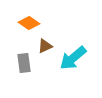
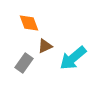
orange diamond: rotated 35 degrees clockwise
gray rectangle: rotated 42 degrees clockwise
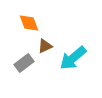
gray rectangle: rotated 18 degrees clockwise
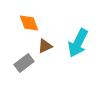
cyan arrow: moved 5 px right, 15 px up; rotated 24 degrees counterclockwise
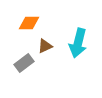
orange diamond: rotated 70 degrees counterclockwise
cyan arrow: rotated 12 degrees counterclockwise
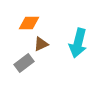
brown triangle: moved 4 px left, 2 px up
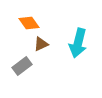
orange diamond: rotated 55 degrees clockwise
gray rectangle: moved 2 px left, 3 px down
